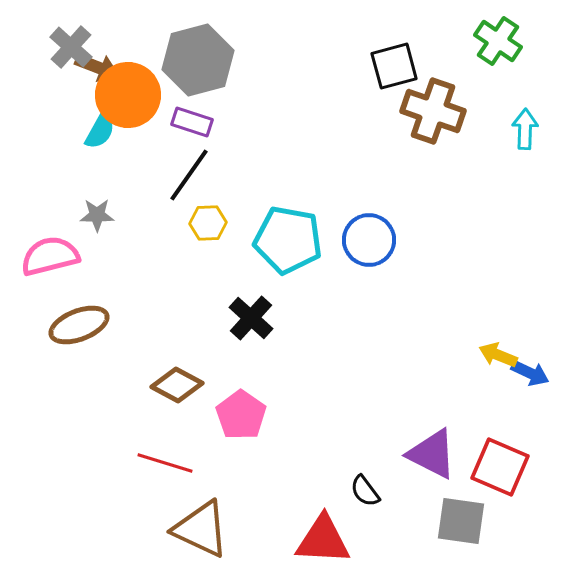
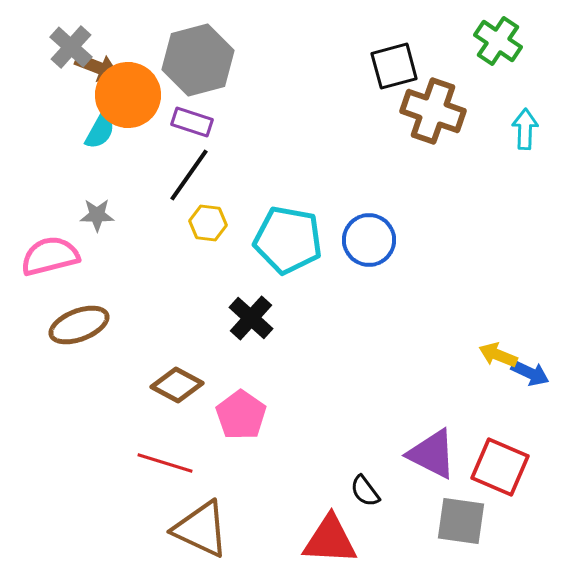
yellow hexagon: rotated 9 degrees clockwise
red triangle: moved 7 px right
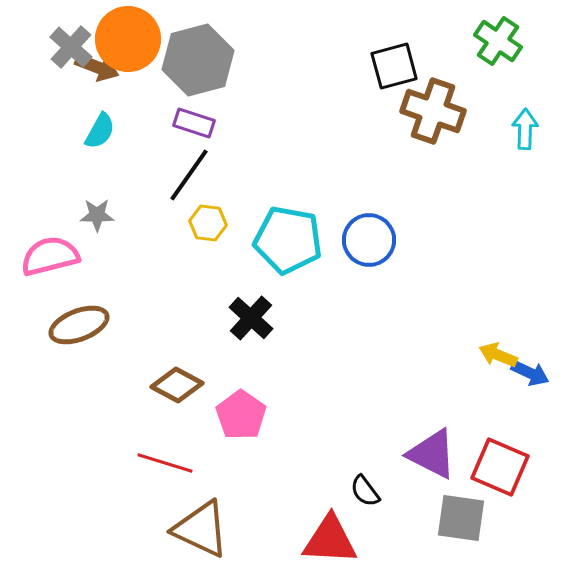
orange circle: moved 56 px up
purple rectangle: moved 2 px right, 1 px down
gray square: moved 3 px up
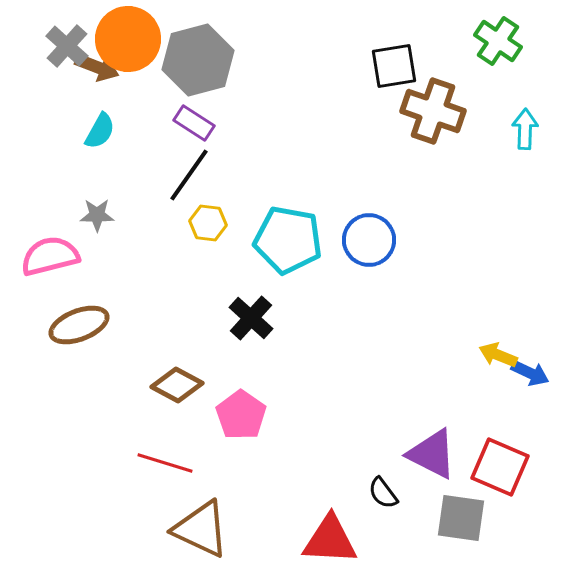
gray cross: moved 4 px left, 1 px up
black square: rotated 6 degrees clockwise
purple rectangle: rotated 15 degrees clockwise
black semicircle: moved 18 px right, 2 px down
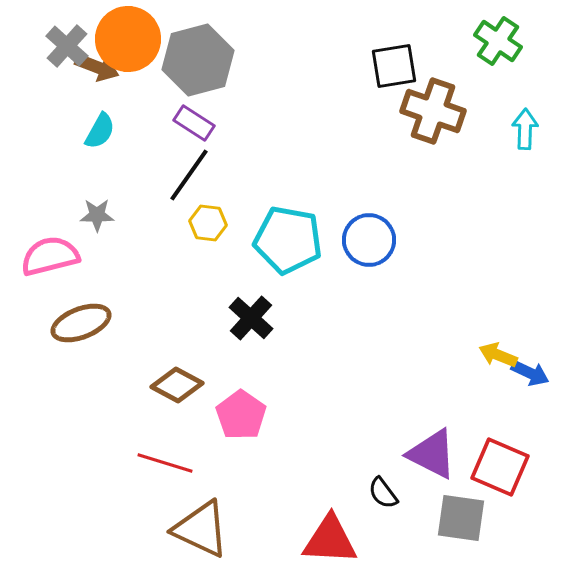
brown ellipse: moved 2 px right, 2 px up
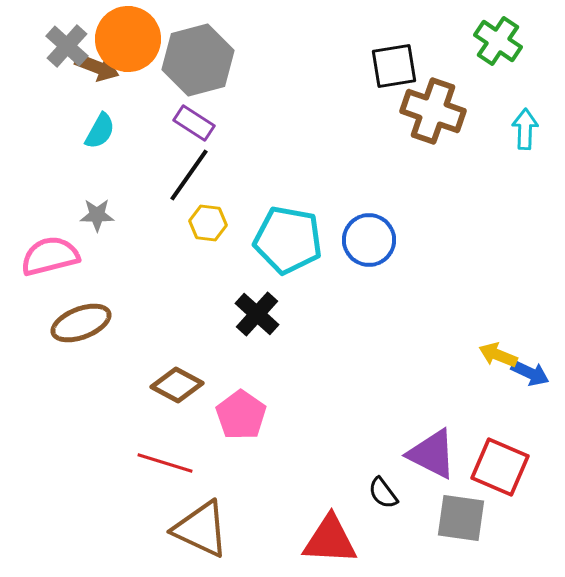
black cross: moved 6 px right, 4 px up
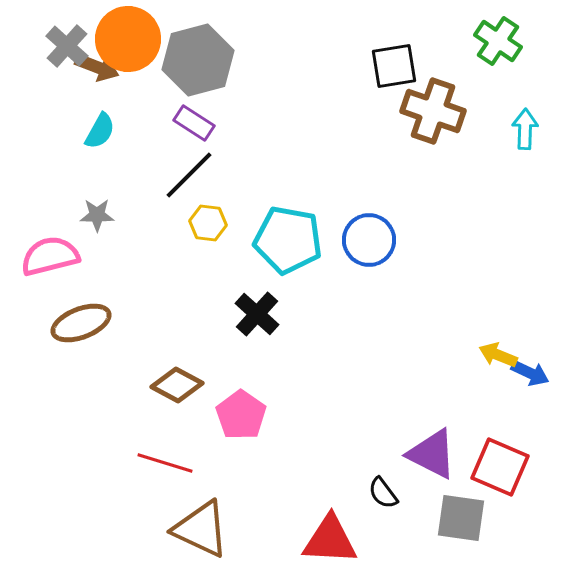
black line: rotated 10 degrees clockwise
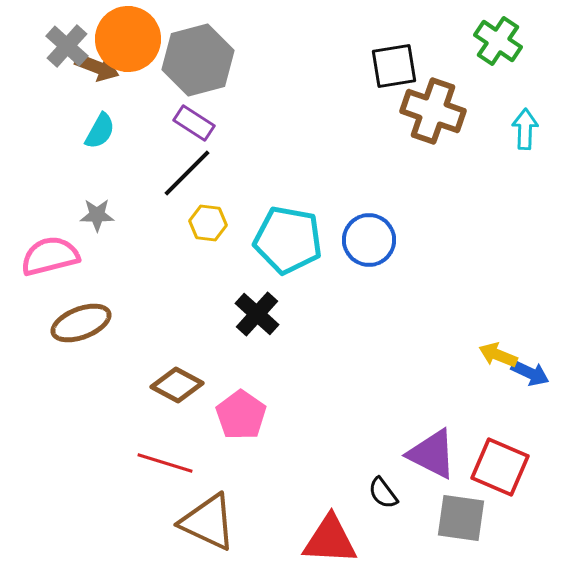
black line: moved 2 px left, 2 px up
brown triangle: moved 7 px right, 7 px up
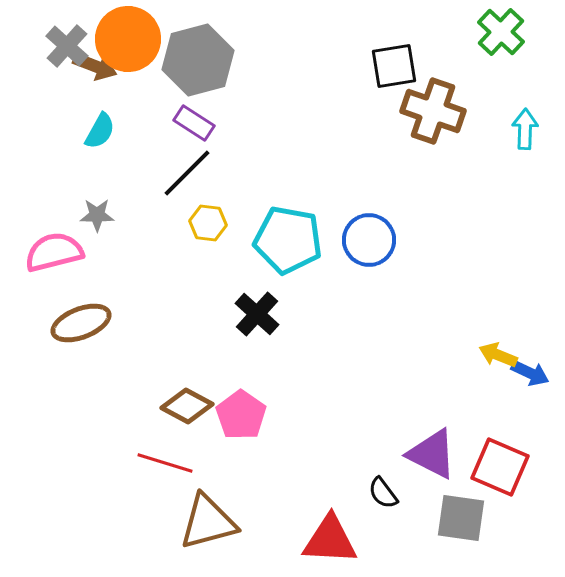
green cross: moved 3 px right, 9 px up; rotated 9 degrees clockwise
brown arrow: moved 2 px left, 1 px up
pink semicircle: moved 4 px right, 4 px up
brown diamond: moved 10 px right, 21 px down
brown triangle: rotated 40 degrees counterclockwise
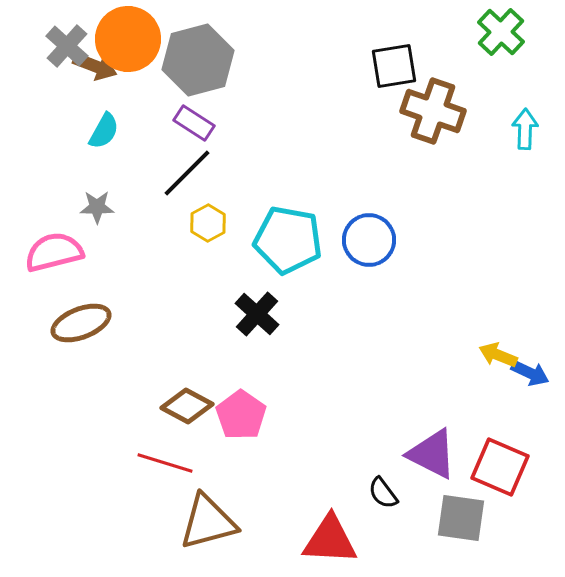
cyan semicircle: moved 4 px right
gray star: moved 8 px up
yellow hexagon: rotated 24 degrees clockwise
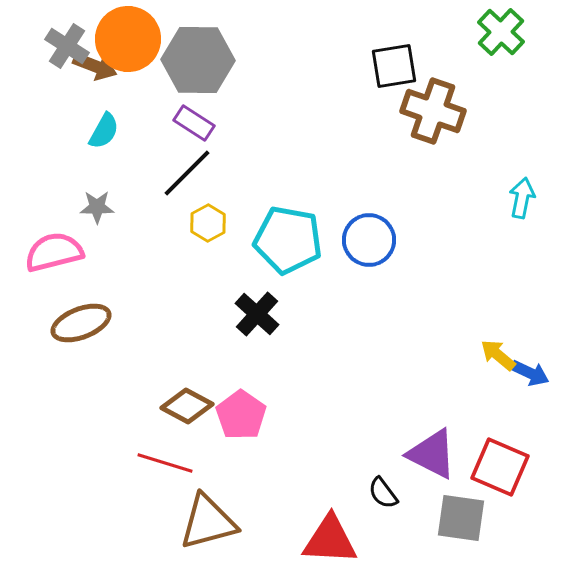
gray cross: rotated 9 degrees counterclockwise
gray hexagon: rotated 16 degrees clockwise
cyan arrow: moved 3 px left, 69 px down; rotated 9 degrees clockwise
yellow arrow: rotated 18 degrees clockwise
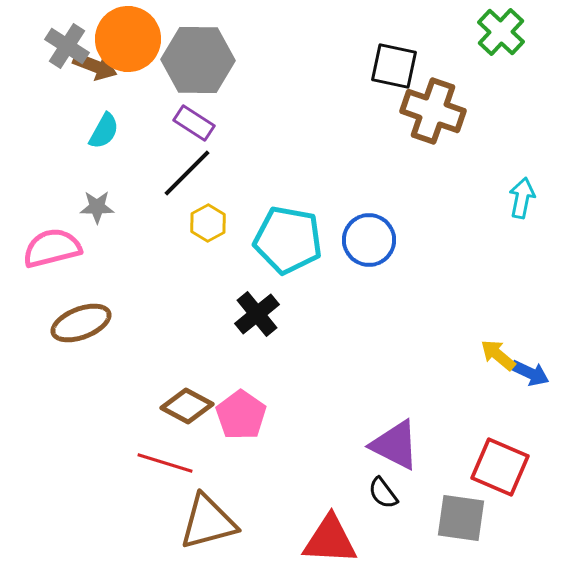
black square: rotated 21 degrees clockwise
pink semicircle: moved 2 px left, 4 px up
black cross: rotated 9 degrees clockwise
purple triangle: moved 37 px left, 9 px up
